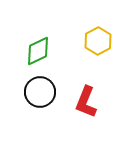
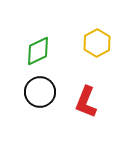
yellow hexagon: moved 1 px left, 2 px down
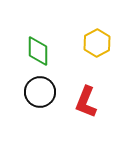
green diamond: rotated 64 degrees counterclockwise
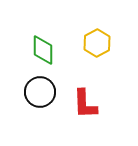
green diamond: moved 5 px right, 1 px up
red L-shape: moved 1 px left, 2 px down; rotated 24 degrees counterclockwise
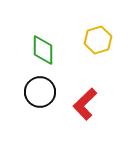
yellow hexagon: moved 1 px right, 3 px up; rotated 12 degrees clockwise
red L-shape: rotated 48 degrees clockwise
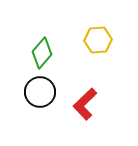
yellow hexagon: rotated 12 degrees clockwise
green diamond: moved 1 px left, 3 px down; rotated 40 degrees clockwise
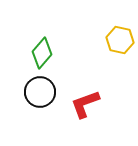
yellow hexagon: moved 22 px right; rotated 16 degrees clockwise
red L-shape: rotated 24 degrees clockwise
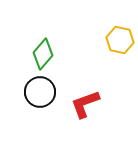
green diamond: moved 1 px right, 1 px down
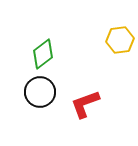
yellow hexagon: rotated 20 degrees counterclockwise
green diamond: rotated 12 degrees clockwise
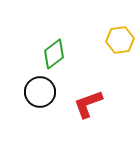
green diamond: moved 11 px right
red L-shape: moved 3 px right
